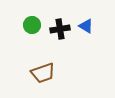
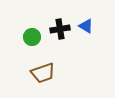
green circle: moved 12 px down
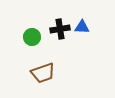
blue triangle: moved 4 px left, 1 px down; rotated 28 degrees counterclockwise
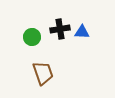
blue triangle: moved 5 px down
brown trapezoid: rotated 90 degrees counterclockwise
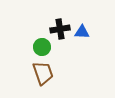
green circle: moved 10 px right, 10 px down
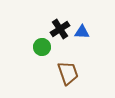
black cross: rotated 24 degrees counterclockwise
brown trapezoid: moved 25 px right
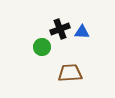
black cross: rotated 12 degrees clockwise
brown trapezoid: moved 2 px right; rotated 75 degrees counterclockwise
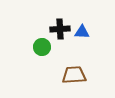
black cross: rotated 18 degrees clockwise
brown trapezoid: moved 4 px right, 2 px down
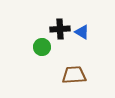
blue triangle: rotated 28 degrees clockwise
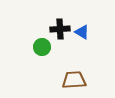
brown trapezoid: moved 5 px down
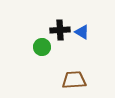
black cross: moved 1 px down
